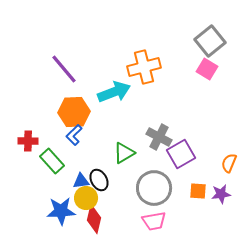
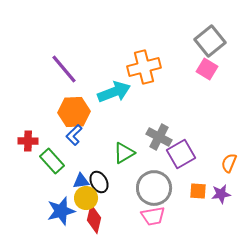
black ellipse: moved 2 px down
blue star: rotated 12 degrees counterclockwise
pink trapezoid: moved 1 px left, 5 px up
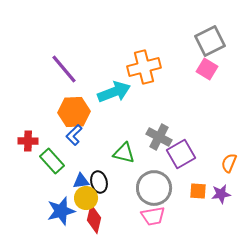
gray square: rotated 12 degrees clockwise
green triangle: rotated 45 degrees clockwise
black ellipse: rotated 15 degrees clockwise
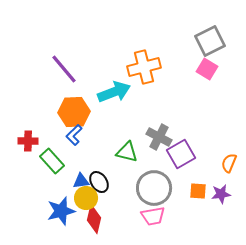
green triangle: moved 3 px right, 1 px up
black ellipse: rotated 20 degrees counterclockwise
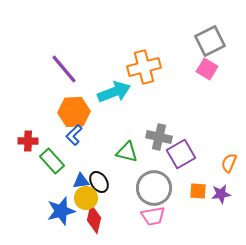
gray cross: rotated 15 degrees counterclockwise
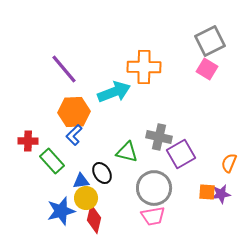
orange cross: rotated 16 degrees clockwise
black ellipse: moved 3 px right, 9 px up
orange square: moved 9 px right, 1 px down
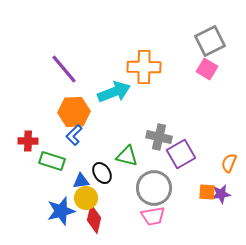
green triangle: moved 4 px down
green rectangle: rotated 30 degrees counterclockwise
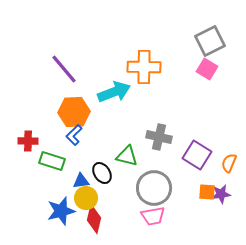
purple square: moved 16 px right, 1 px down; rotated 28 degrees counterclockwise
